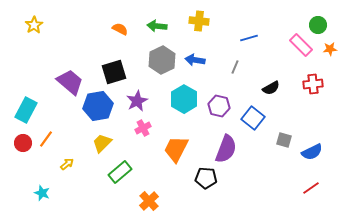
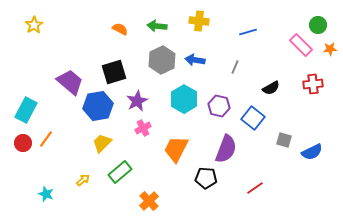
blue line: moved 1 px left, 6 px up
yellow arrow: moved 16 px right, 16 px down
red line: moved 56 px left
cyan star: moved 4 px right, 1 px down
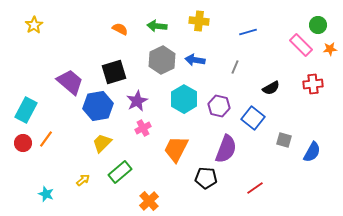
blue semicircle: rotated 35 degrees counterclockwise
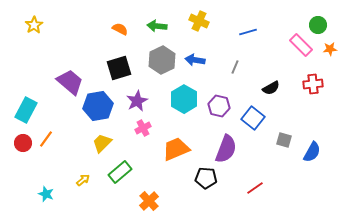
yellow cross: rotated 18 degrees clockwise
black square: moved 5 px right, 4 px up
orange trapezoid: rotated 40 degrees clockwise
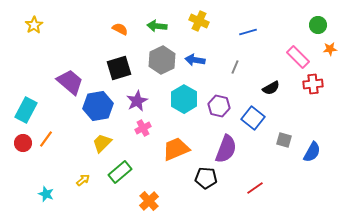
pink rectangle: moved 3 px left, 12 px down
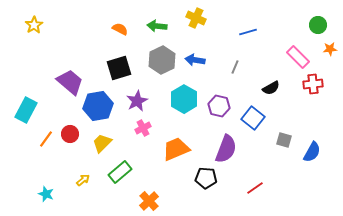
yellow cross: moved 3 px left, 3 px up
red circle: moved 47 px right, 9 px up
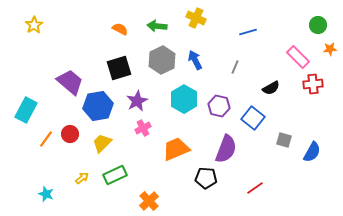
blue arrow: rotated 54 degrees clockwise
green rectangle: moved 5 px left, 3 px down; rotated 15 degrees clockwise
yellow arrow: moved 1 px left, 2 px up
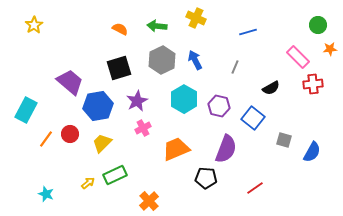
yellow arrow: moved 6 px right, 5 px down
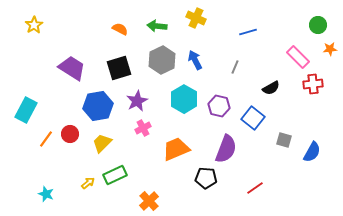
purple trapezoid: moved 2 px right, 14 px up; rotated 8 degrees counterclockwise
